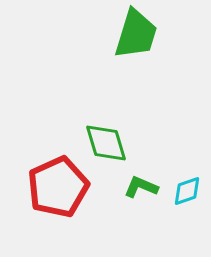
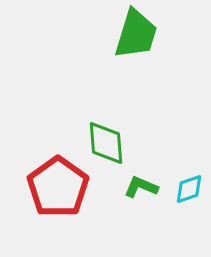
green diamond: rotated 12 degrees clockwise
red pentagon: rotated 12 degrees counterclockwise
cyan diamond: moved 2 px right, 2 px up
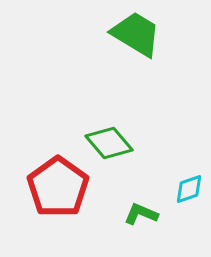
green trapezoid: rotated 76 degrees counterclockwise
green diamond: moved 3 px right; rotated 36 degrees counterclockwise
green L-shape: moved 27 px down
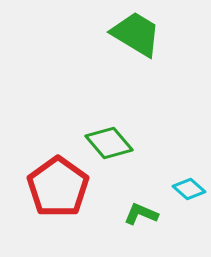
cyan diamond: rotated 60 degrees clockwise
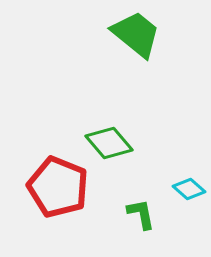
green trapezoid: rotated 8 degrees clockwise
red pentagon: rotated 14 degrees counterclockwise
green L-shape: rotated 56 degrees clockwise
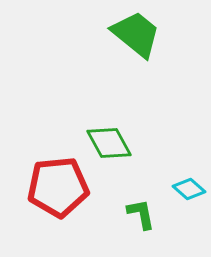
green diamond: rotated 12 degrees clockwise
red pentagon: rotated 28 degrees counterclockwise
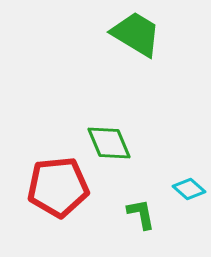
green trapezoid: rotated 8 degrees counterclockwise
green diamond: rotated 6 degrees clockwise
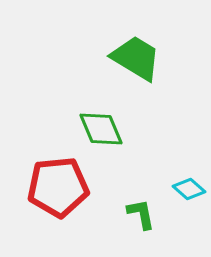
green trapezoid: moved 24 px down
green diamond: moved 8 px left, 14 px up
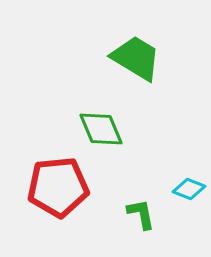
cyan diamond: rotated 20 degrees counterclockwise
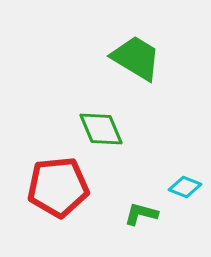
cyan diamond: moved 4 px left, 2 px up
green L-shape: rotated 64 degrees counterclockwise
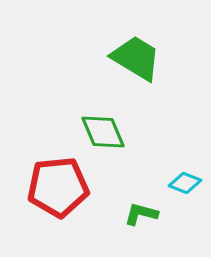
green diamond: moved 2 px right, 3 px down
cyan diamond: moved 4 px up
